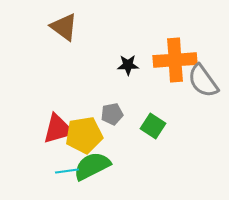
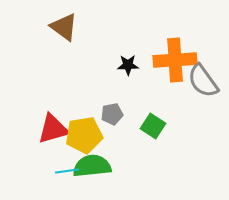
red triangle: moved 5 px left
green semicircle: rotated 21 degrees clockwise
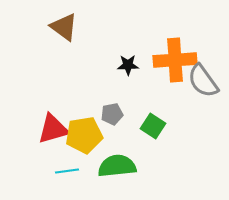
green semicircle: moved 25 px right
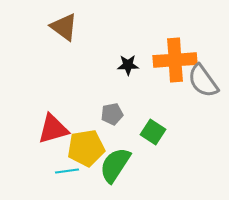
green square: moved 6 px down
yellow pentagon: moved 2 px right, 13 px down
green semicircle: moved 2 px left, 1 px up; rotated 51 degrees counterclockwise
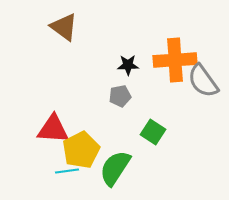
gray pentagon: moved 8 px right, 18 px up
red triangle: rotated 20 degrees clockwise
yellow pentagon: moved 5 px left, 2 px down; rotated 18 degrees counterclockwise
green semicircle: moved 3 px down
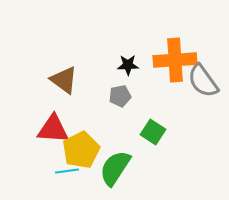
brown triangle: moved 53 px down
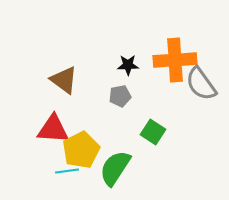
gray semicircle: moved 2 px left, 3 px down
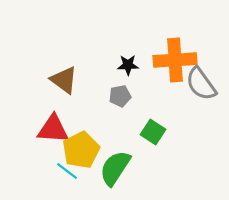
cyan line: rotated 45 degrees clockwise
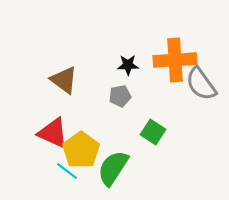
red triangle: moved 4 px down; rotated 20 degrees clockwise
yellow pentagon: rotated 9 degrees counterclockwise
green semicircle: moved 2 px left
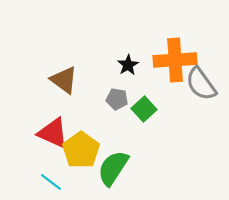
black star: rotated 30 degrees counterclockwise
gray pentagon: moved 3 px left, 3 px down; rotated 20 degrees clockwise
green square: moved 9 px left, 23 px up; rotated 15 degrees clockwise
cyan line: moved 16 px left, 11 px down
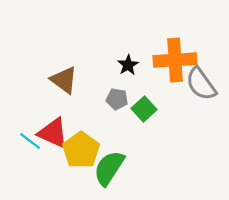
green semicircle: moved 4 px left
cyan line: moved 21 px left, 41 px up
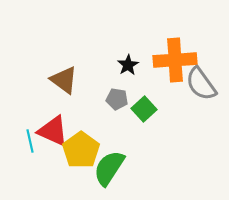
red triangle: moved 2 px up
cyan line: rotated 40 degrees clockwise
